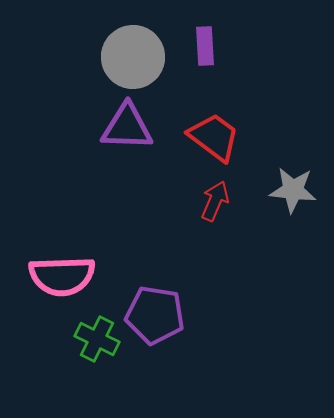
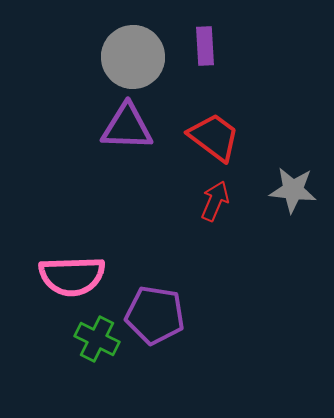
pink semicircle: moved 10 px right
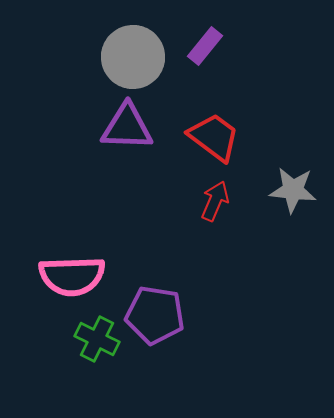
purple rectangle: rotated 42 degrees clockwise
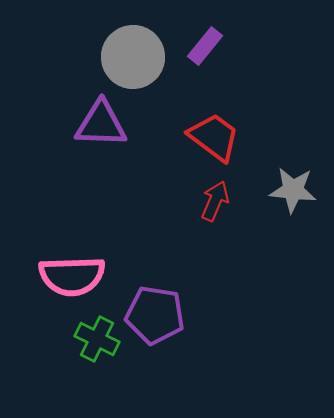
purple triangle: moved 26 px left, 3 px up
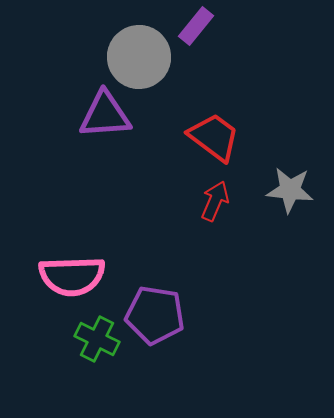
purple rectangle: moved 9 px left, 20 px up
gray circle: moved 6 px right
purple triangle: moved 4 px right, 9 px up; rotated 6 degrees counterclockwise
gray star: moved 3 px left
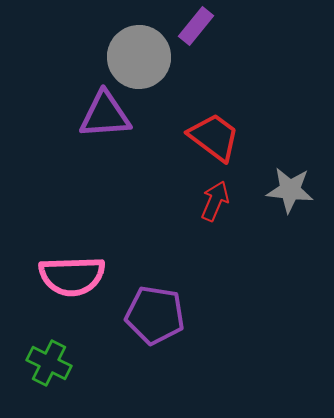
green cross: moved 48 px left, 24 px down
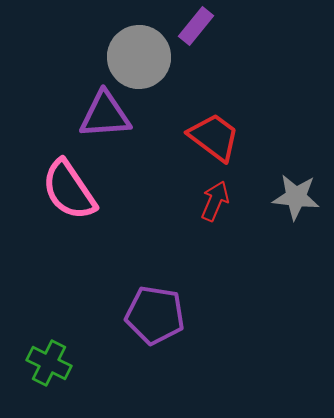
gray star: moved 6 px right, 7 px down
pink semicircle: moved 3 px left, 86 px up; rotated 58 degrees clockwise
